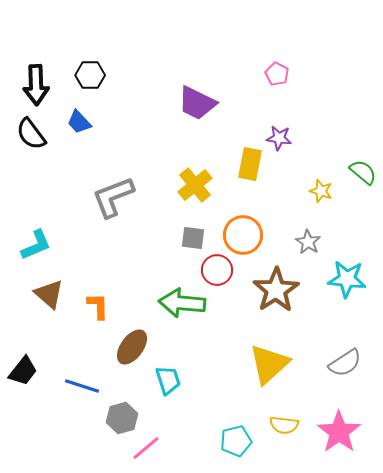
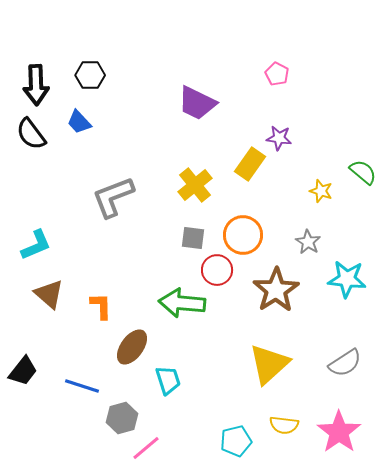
yellow rectangle: rotated 24 degrees clockwise
orange L-shape: moved 3 px right
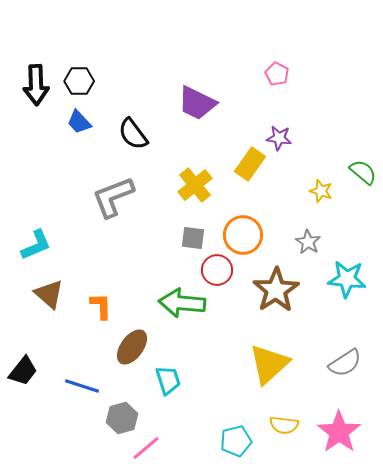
black hexagon: moved 11 px left, 6 px down
black semicircle: moved 102 px right
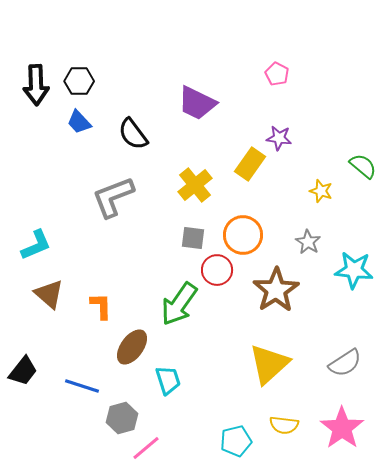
green semicircle: moved 6 px up
cyan star: moved 7 px right, 9 px up
green arrow: moved 3 px left, 1 px down; rotated 60 degrees counterclockwise
pink star: moved 3 px right, 4 px up
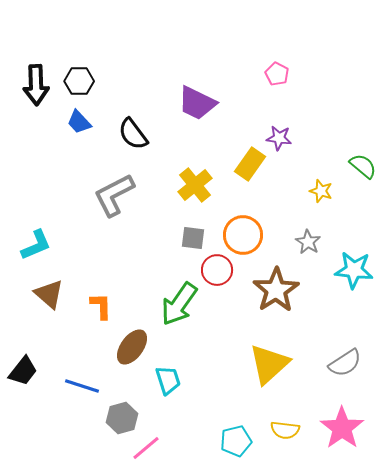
gray L-shape: moved 1 px right, 2 px up; rotated 6 degrees counterclockwise
yellow semicircle: moved 1 px right, 5 px down
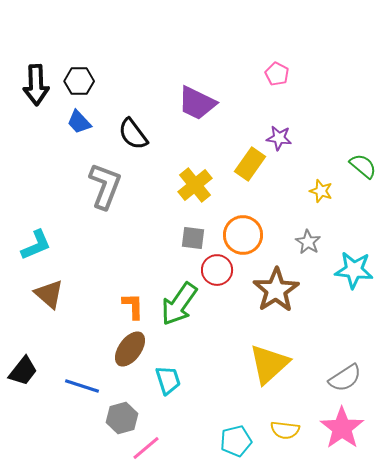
gray L-shape: moved 9 px left, 9 px up; rotated 138 degrees clockwise
orange L-shape: moved 32 px right
brown ellipse: moved 2 px left, 2 px down
gray semicircle: moved 15 px down
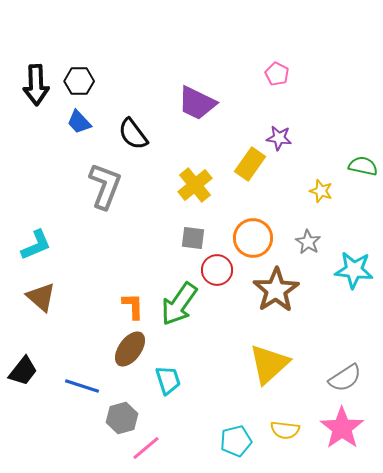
green semicircle: rotated 28 degrees counterclockwise
orange circle: moved 10 px right, 3 px down
brown triangle: moved 8 px left, 3 px down
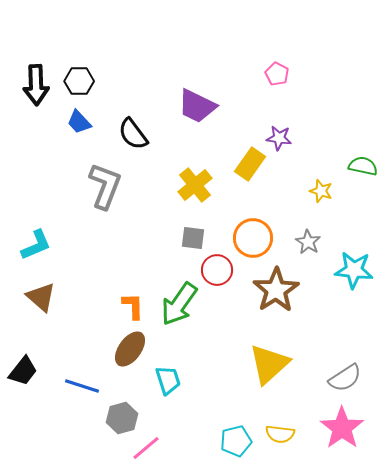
purple trapezoid: moved 3 px down
yellow semicircle: moved 5 px left, 4 px down
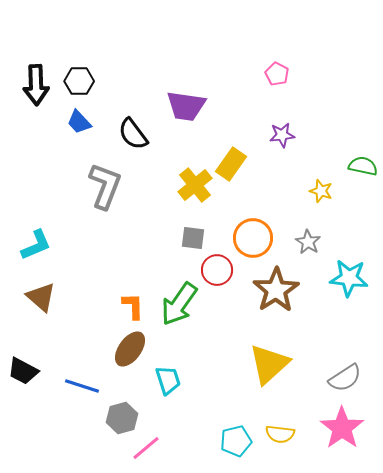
purple trapezoid: moved 11 px left; rotated 18 degrees counterclockwise
purple star: moved 3 px right, 3 px up; rotated 15 degrees counterclockwise
yellow rectangle: moved 19 px left
cyan star: moved 5 px left, 8 px down
black trapezoid: rotated 80 degrees clockwise
